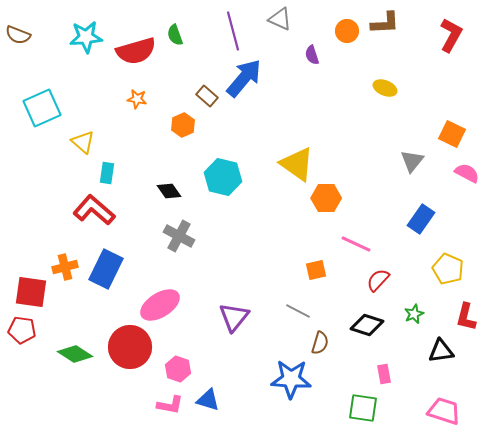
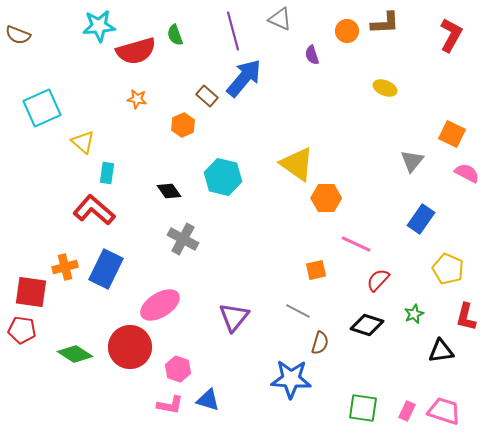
cyan star at (86, 37): moved 13 px right, 11 px up
gray cross at (179, 236): moved 4 px right, 3 px down
pink rectangle at (384, 374): moved 23 px right, 37 px down; rotated 36 degrees clockwise
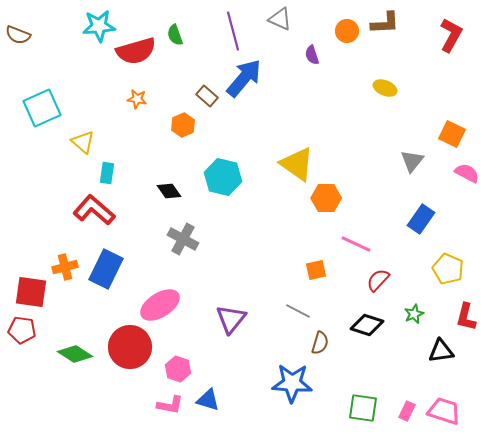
purple triangle at (234, 317): moved 3 px left, 2 px down
blue star at (291, 379): moved 1 px right, 4 px down
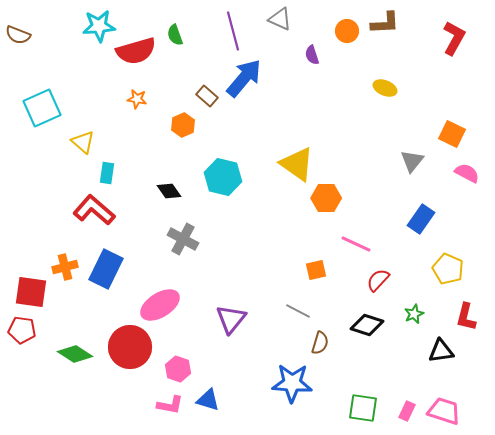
red L-shape at (451, 35): moved 3 px right, 3 px down
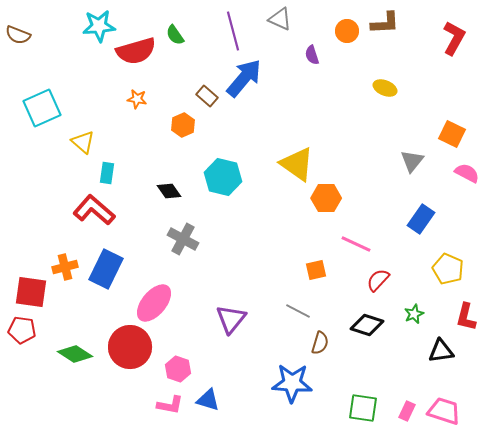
green semicircle at (175, 35): rotated 15 degrees counterclockwise
pink ellipse at (160, 305): moved 6 px left, 2 px up; rotated 18 degrees counterclockwise
